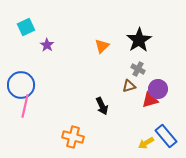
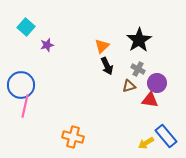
cyan square: rotated 24 degrees counterclockwise
purple star: rotated 24 degrees clockwise
purple circle: moved 1 px left, 6 px up
red triangle: rotated 24 degrees clockwise
black arrow: moved 5 px right, 40 px up
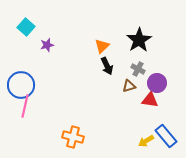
yellow arrow: moved 2 px up
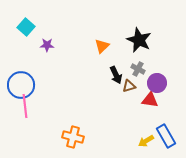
black star: rotated 15 degrees counterclockwise
purple star: rotated 16 degrees clockwise
black arrow: moved 9 px right, 9 px down
pink line: rotated 20 degrees counterclockwise
blue rectangle: rotated 10 degrees clockwise
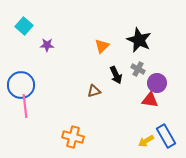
cyan square: moved 2 px left, 1 px up
brown triangle: moved 35 px left, 5 px down
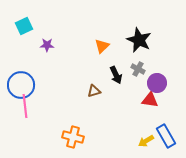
cyan square: rotated 24 degrees clockwise
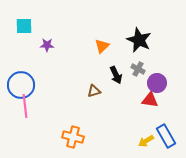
cyan square: rotated 24 degrees clockwise
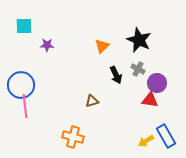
brown triangle: moved 2 px left, 10 px down
